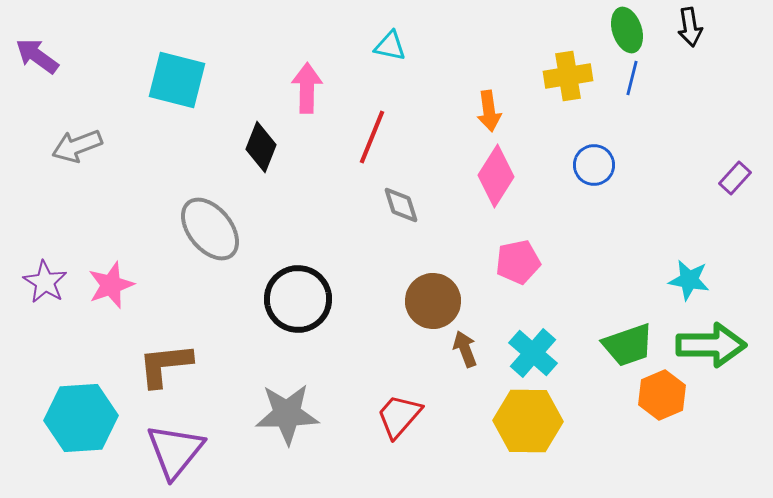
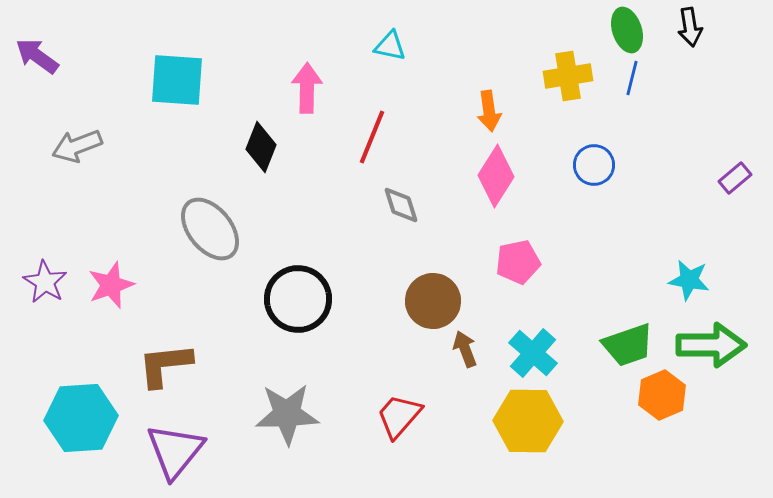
cyan square: rotated 10 degrees counterclockwise
purple rectangle: rotated 8 degrees clockwise
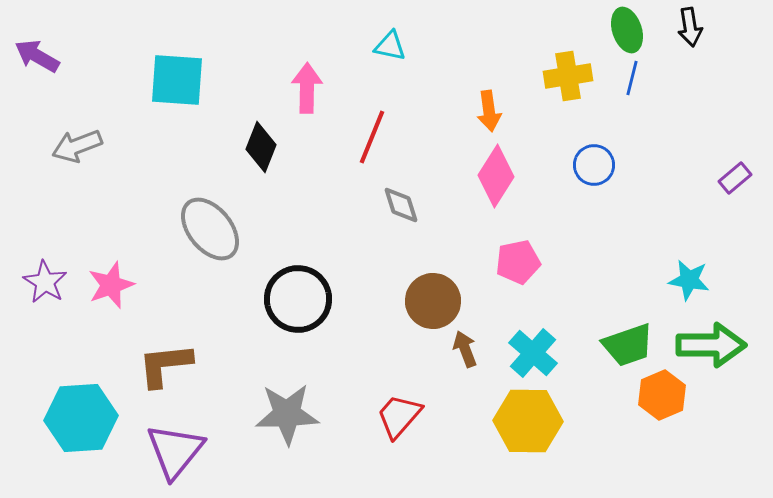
purple arrow: rotated 6 degrees counterclockwise
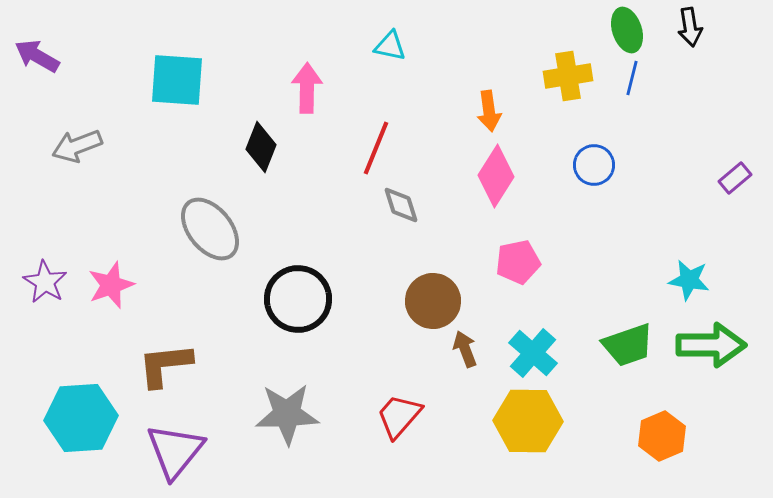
red line: moved 4 px right, 11 px down
orange hexagon: moved 41 px down
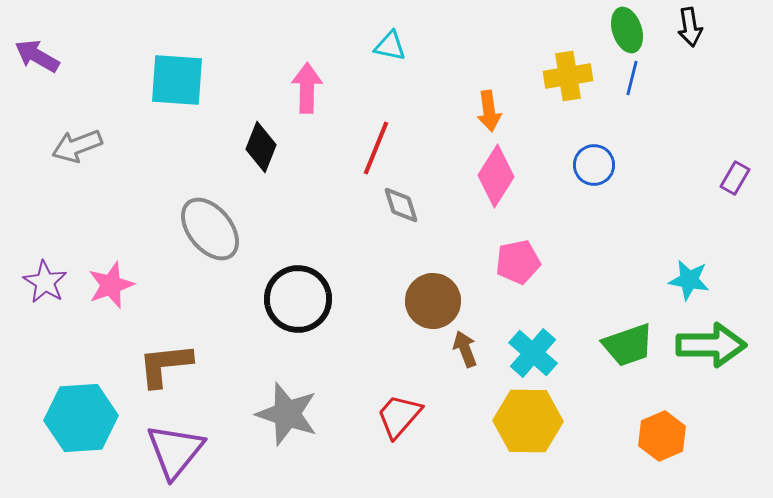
purple rectangle: rotated 20 degrees counterclockwise
gray star: rotated 20 degrees clockwise
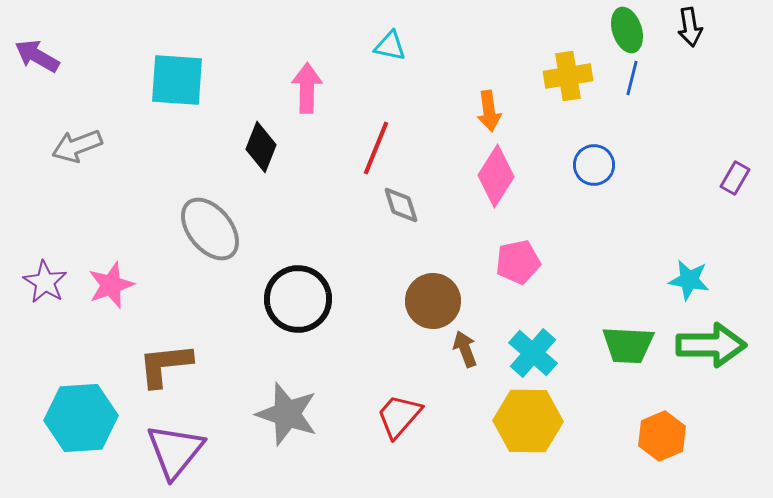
green trapezoid: rotated 22 degrees clockwise
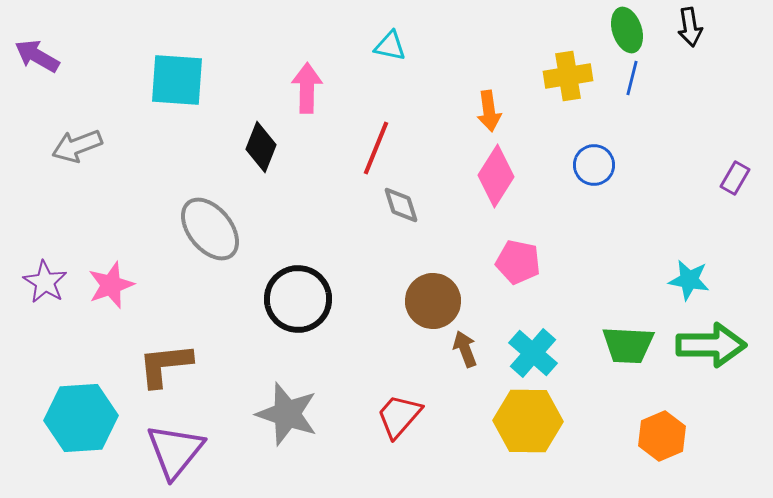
pink pentagon: rotated 24 degrees clockwise
